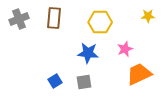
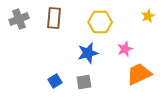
yellow star: rotated 24 degrees counterclockwise
blue star: rotated 20 degrees counterclockwise
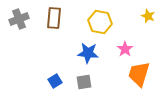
yellow star: rotated 24 degrees counterclockwise
yellow hexagon: rotated 10 degrees clockwise
pink star: rotated 14 degrees counterclockwise
blue star: rotated 20 degrees clockwise
orange trapezoid: rotated 48 degrees counterclockwise
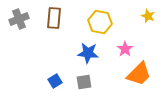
orange trapezoid: rotated 152 degrees counterclockwise
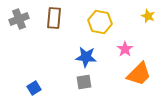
blue star: moved 2 px left, 4 px down
blue square: moved 21 px left, 7 px down
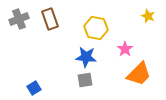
brown rectangle: moved 4 px left, 1 px down; rotated 25 degrees counterclockwise
yellow hexagon: moved 4 px left, 6 px down
gray square: moved 1 px right, 2 px up
